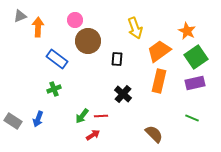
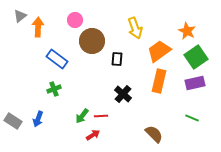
gray triangle: rotated 16 degrees counterclockwise
brown circle: moved 4 px right
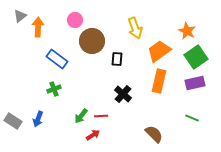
green arrow: moved 1 px left
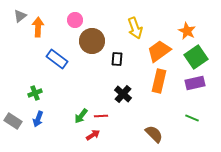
green cross: moved 19 px left, 4 px down
